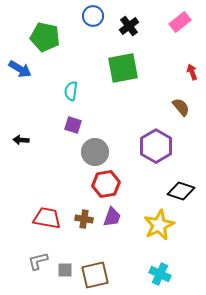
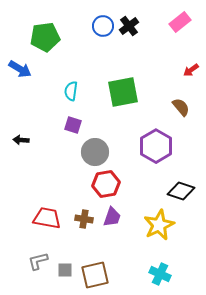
blue circle: moved 10 px right, 10 px down
green pentagon: rotated 20 degrees counterclockwise
green square: moved 24 px down
red arrow: moved 1 px left, 2 px up; rotated 105 degrees counterclockwise
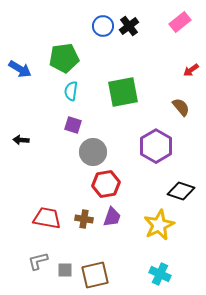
green pentagon: moved 19 px right, 21 px down
gray circle: moved 2 px left
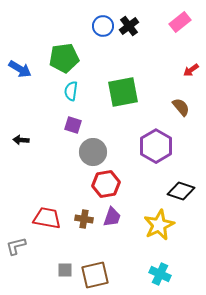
gray L-shape: moved 22 px left, 15 px up
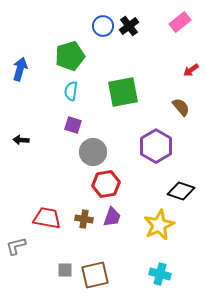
green pentagon: moved 6 px right, 2 px up; rotated 8 degrees counterclockwise
blue arrow: rotated 105 degrees counterclockwise
cyan cross: rotated 10 degrees counterclockwise
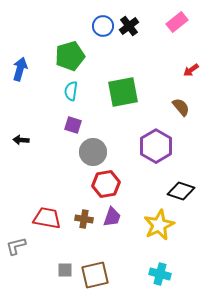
pink rectangle: moved 3 px left
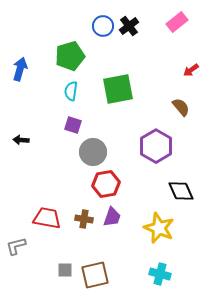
green square: moved 5 px left, 3 px up
black diamond: rotated 48 degrees clockwise
yellow star: moved 3 px down; rotated 24 degrees counterclockwise
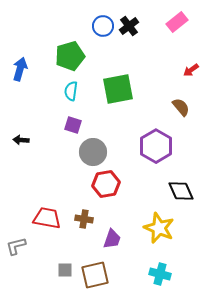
purple trapezoid: moved 22 px down
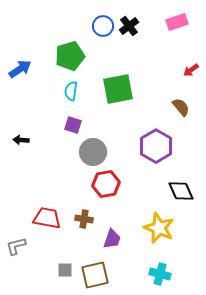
pink rectangle: rotated 20 degrees clockwise
blue arrow: rotated 40 degrees clockwise
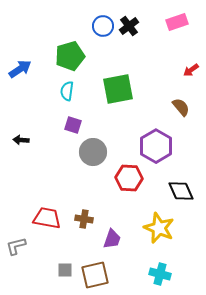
cyan semicircle: moved 4 px left
red hexagon: moved 23 px right, 6 px up; rotated 12 degrees clockwise
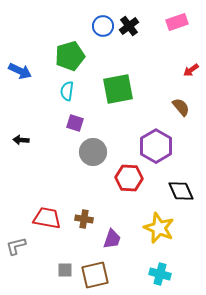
blue arrow: moved 2 px down; rotated 60 degrees clockwise
purple square: moved 2 px right, 2 px up
